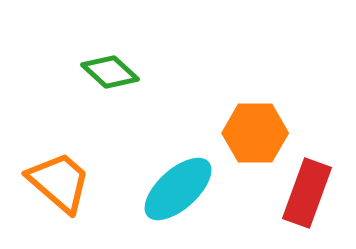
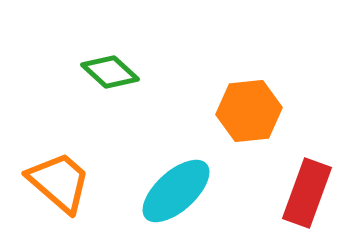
orange hexagon: moved 6 px left, 22 px up; rotated 6 degrees counterclockwise
cyan ellipse: moved 2 px left, 2 px down
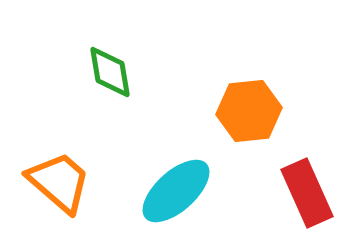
green diamond: rotated 38 degrees clockwise
red rectangle: rotated 44 degrees counterclockwise
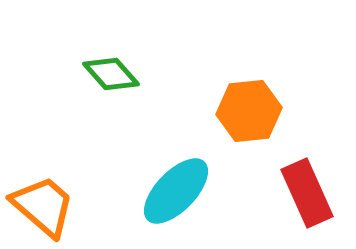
green diamond: moved 1 px right, 2 px down; rotated 32 degrees counterclockwise
orange trapezoid: moved 16 px left, 24 px down
cyan ellipse: rotated 4 degrees counterclockwise
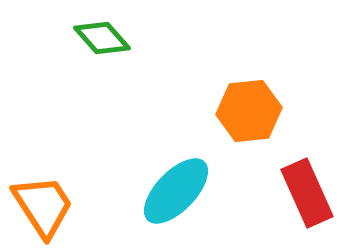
green diamond: moved 9 px left, 36 px up
orange trapezoid: rotated 16 degrees clockwise
